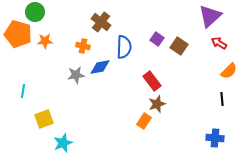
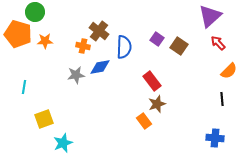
brown cross: moved 2 px left, 9 px down
red arrow: moved 1 px left; rotated 14 degrees clockwise
cyan line: moved 1 px right, 4 px up
orange rectangle: rotated 70 degrees counterclockwise
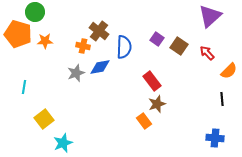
red arrow: moved 11 px left, 10 px down
gray star: moved 2 px up; rotated 12 degrees counterclockwise
yellow square: rotated 18 degrees counterclockwise
